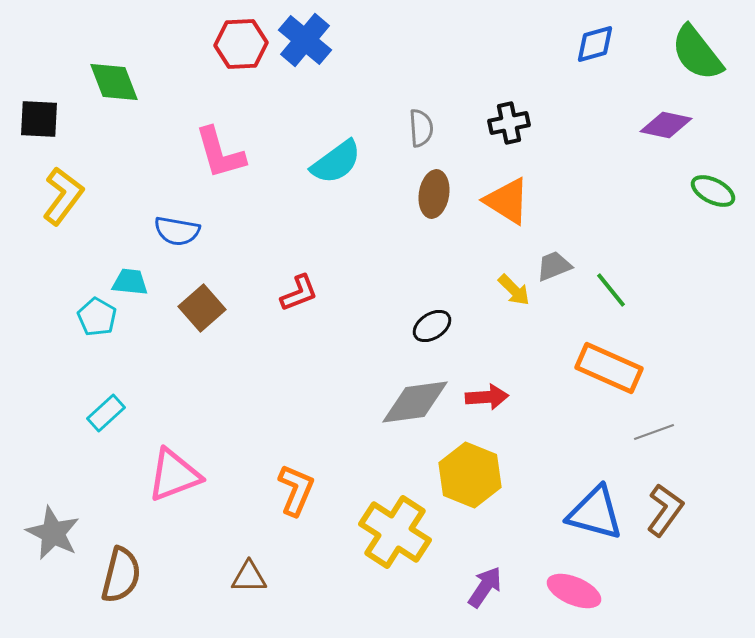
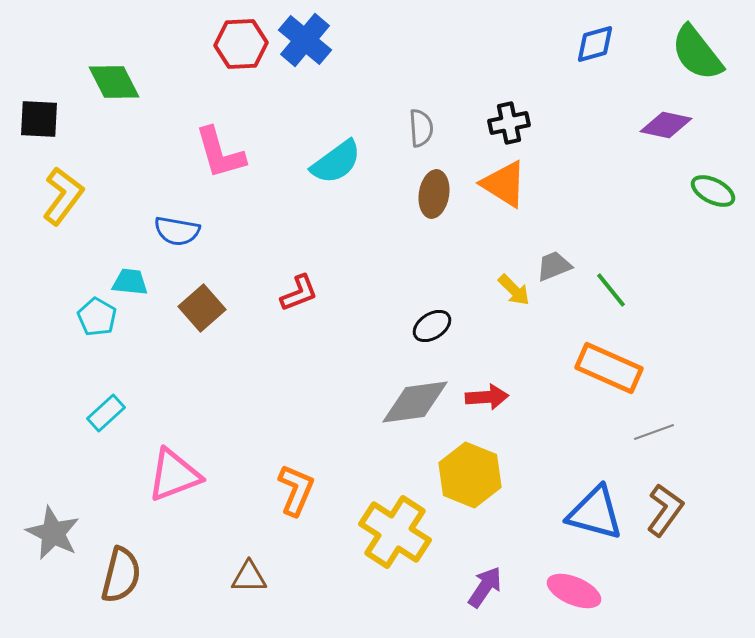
green diamond: rotated 6 degrees counterclockwise
orange triangle: moved 3 px left, 17 px up
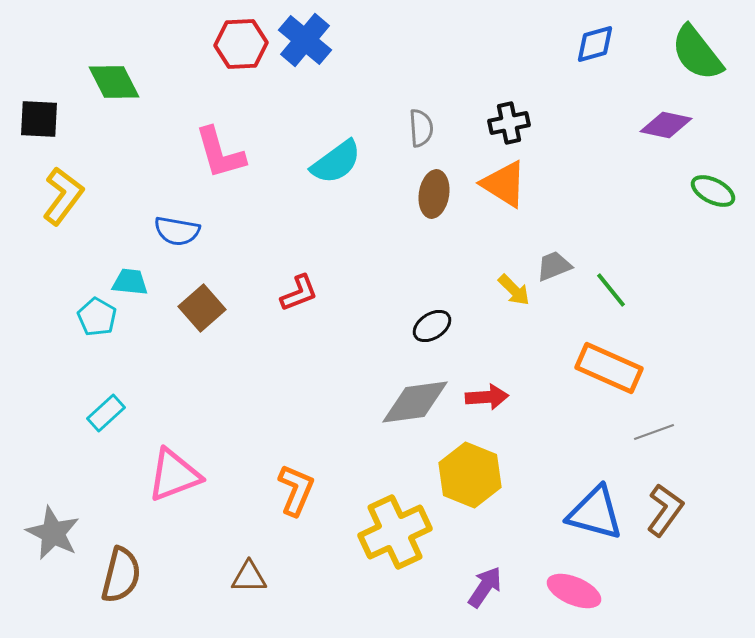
yellow cross: rotated 32 degrees clockwise
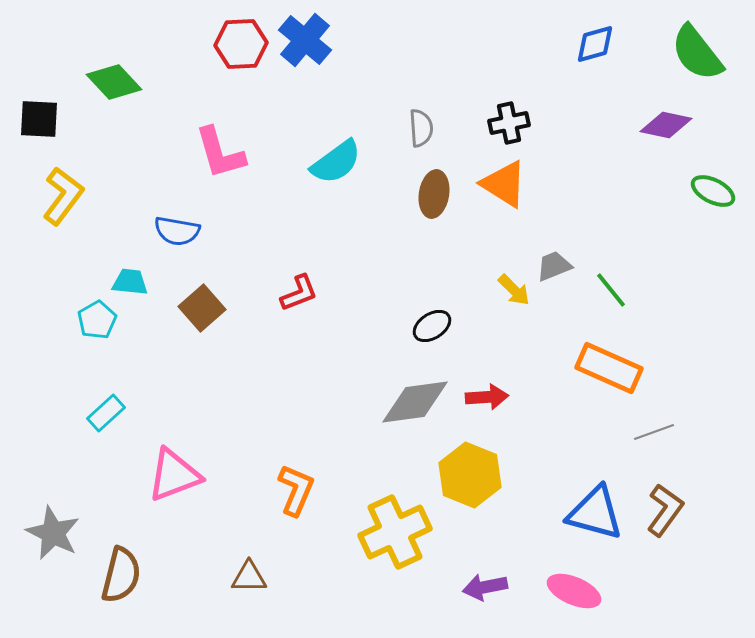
green diamond: rotated 16 degrees counterclockwise
cyan pentagon: moved 3 px down; rotated 12 degrees clockwise
purple arrow: rotated 135 degrees counterclockwise
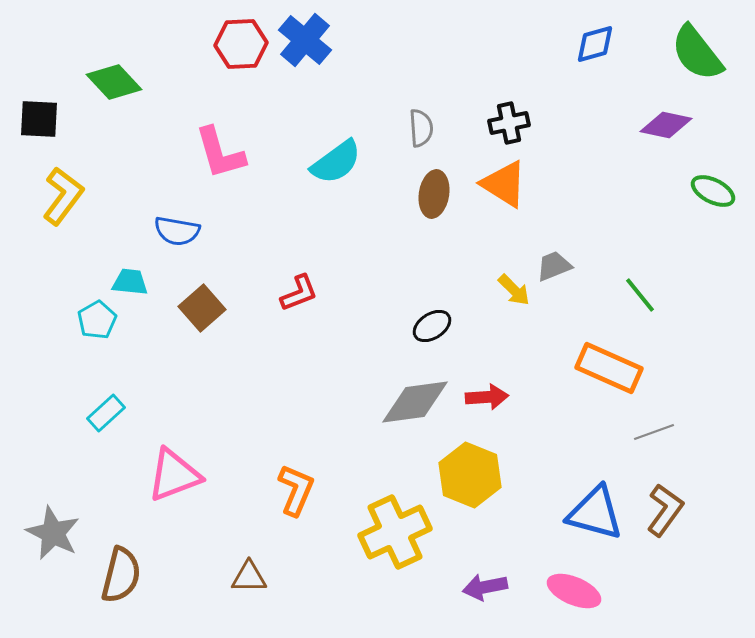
green line: moved 29 px right, 5 px down
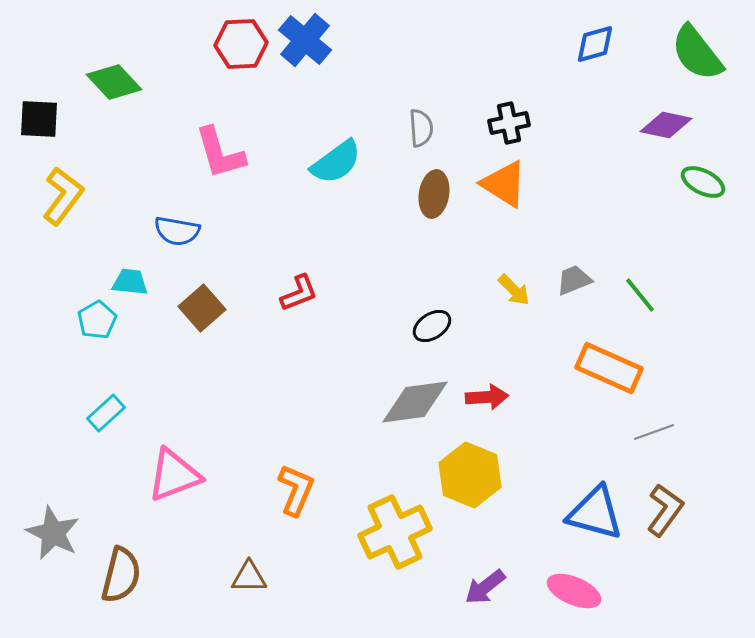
green ellipse: moved 10 px left, 9 px up
gray trapezoid: moved 20 px right, 14 px down
purple arrow: rotated 27 degrees counterclockwise
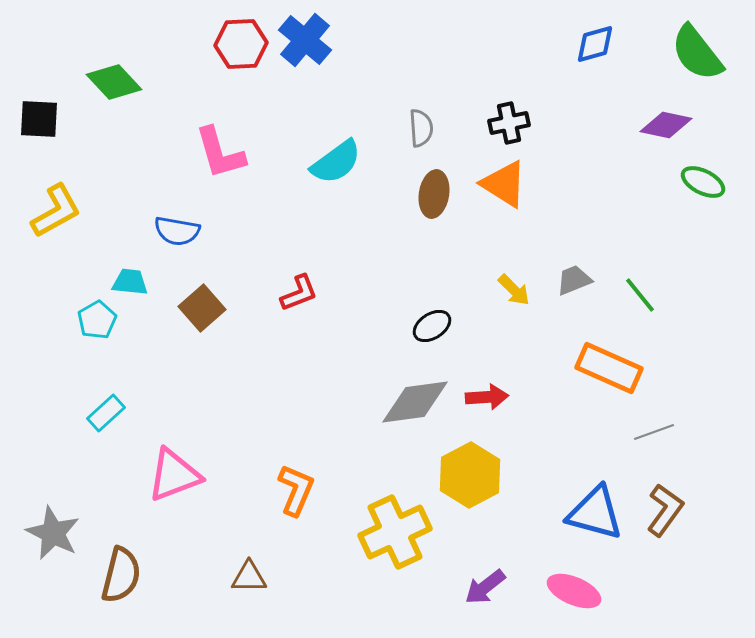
yellow L-shape: moved 7 px left, 15 px down; rotated 24 degrees clockwise
yellow hexagon: rotated 10 degrees clockwise
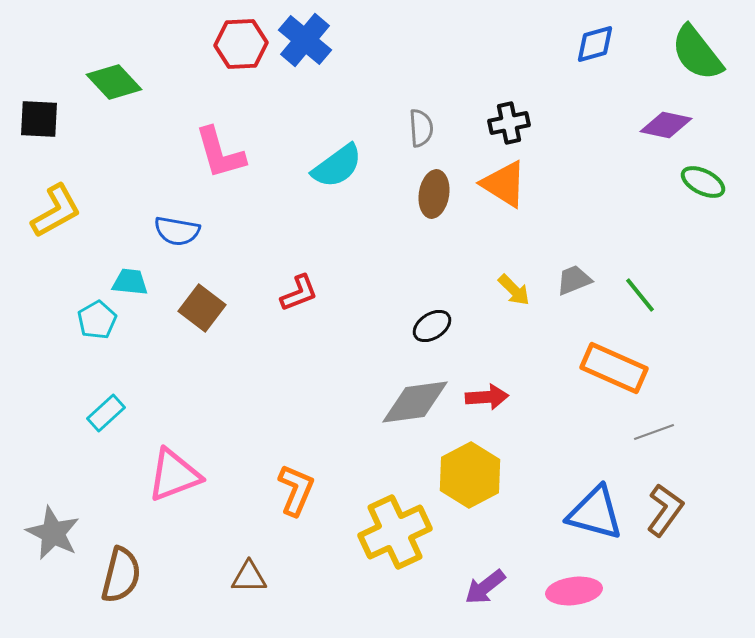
cyan semicircle: moved 1 px right, 4 px down
brown square: rotated 12 degrees counterclockwise
orange rectangle: moved 5 px right
pink ellipse: rotated 30 degrees counterclockwise
